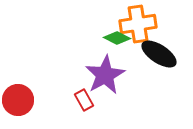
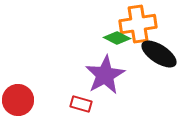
red rectangle: moved 3 px left, 4 px down; rotated 45 degrees counterclockwise
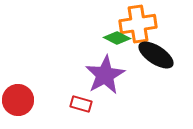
black ellipse: moved 3 px left, 1 px down
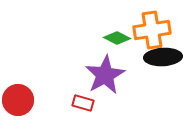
orange cross: moved 14 px right, 6 px down
black ellipse: moved 7 px right, 2 px down; rotated 36 degrees counterclockwise
red rectangle: moved 2 px right, 1 px up
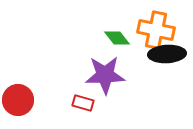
orange cross: moved 4 px right; rotated 21 degrees clockwise
green diamond: rotated 24 degrees clockwise
black ellipse: moved 4 px right, 3 px up
purple star: rotated 27 degrees clockwise
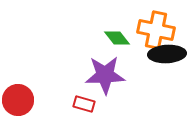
red rectangle: moved 1 px right, 1 px down
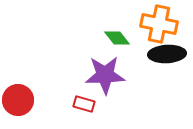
orange cross: moved 3 px right, 6 px up
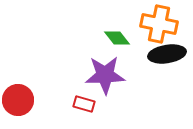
black ellipse: rotated 6 degrees counterclockwise
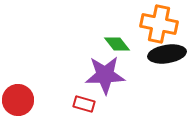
green diamond: moved 6 px down
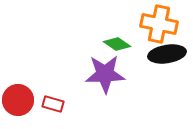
green diamond: rotated 16 degrees counterclockwise
purple star: moved 1 px up
red rectangle: moved 31 px left
